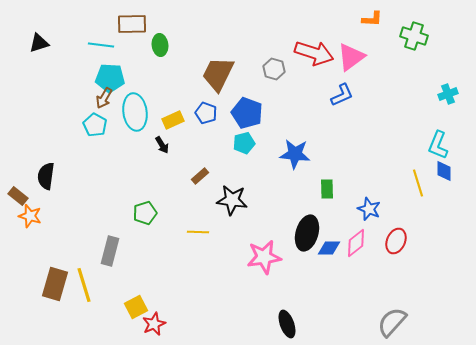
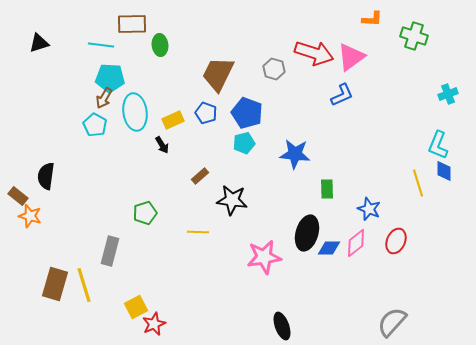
black ellipse at (287, 324): moved 5 px left, 2 px down
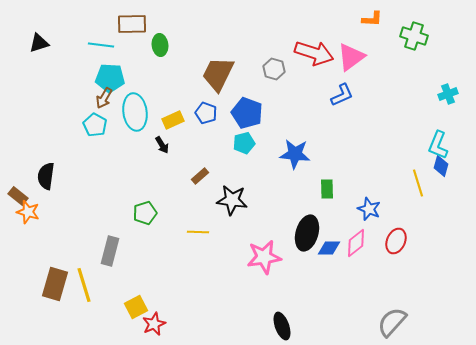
blue diamond at (444, 171): moved 3 px left, 5 px up; rotated 15 degrees clockwise
orange star at (30, 216): moved 2 px left, 4 px up
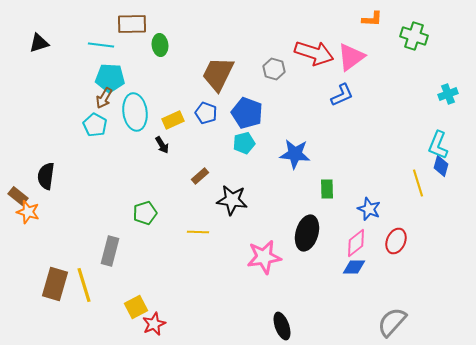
blue diamond at (329, 248): moved 25 px right, 19 px down
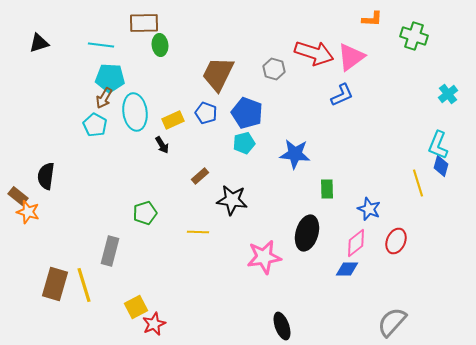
brown rectangle at (132, 24): moved 12 px right, 1 px up
cyan cross at (448, 94): rotated 18 degrees counterclockwise
blue diamond at (354, 267): moved 7 px left, 2 px down
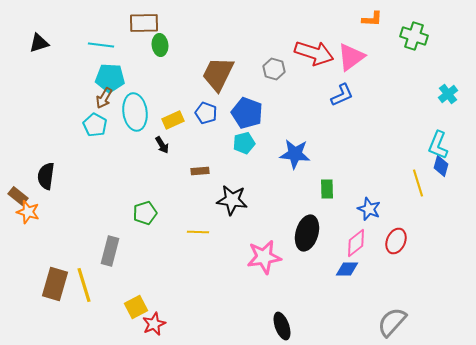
brown rectangle at (200, 176): moved 5 px up; rotated 36 degrees clockwise
